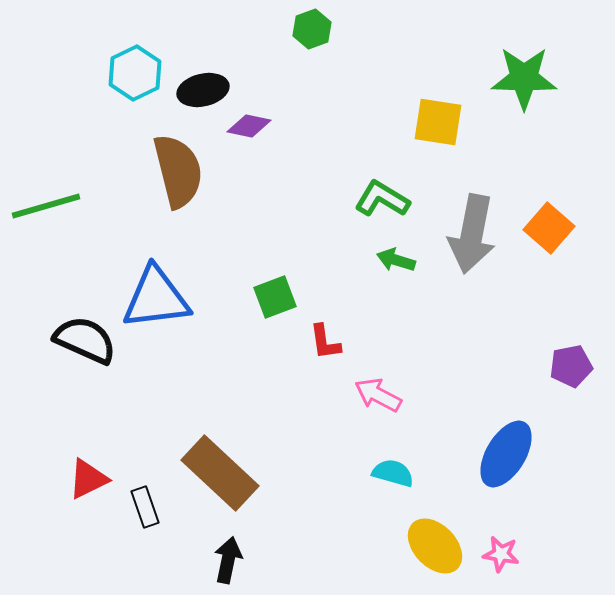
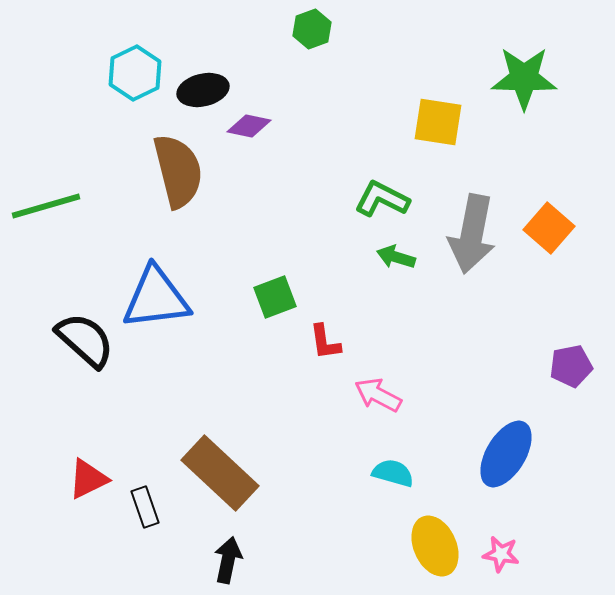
green L-shape: rotated 4 degrees counterclockwise
green arrow: moved 3 px up
black semicircle: rotated 18 degrees clockwise
yellow ellipse: rotated 20 degrees clockwise
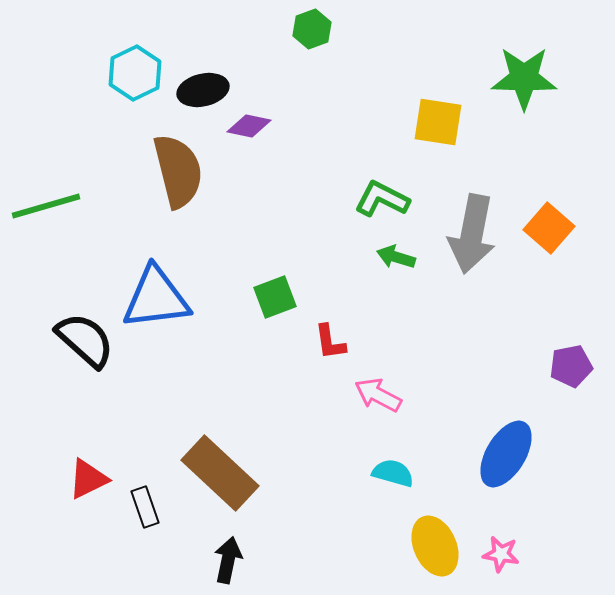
red L-shape: moved 5 px right
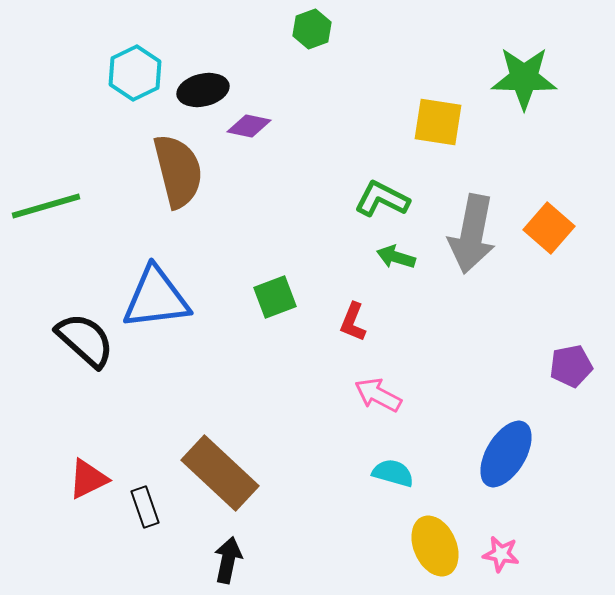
red L-shape: moved 23 px right, 20 px up; rotated 30 degrees clockwise
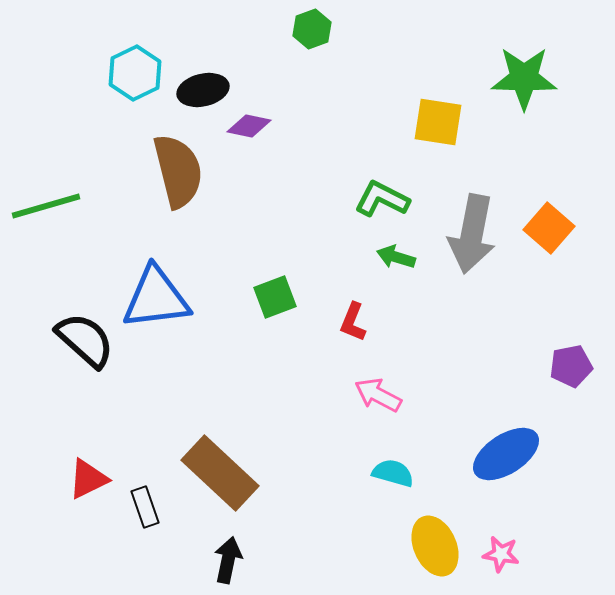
blue ellipse: rotated 26 degrees clockwise
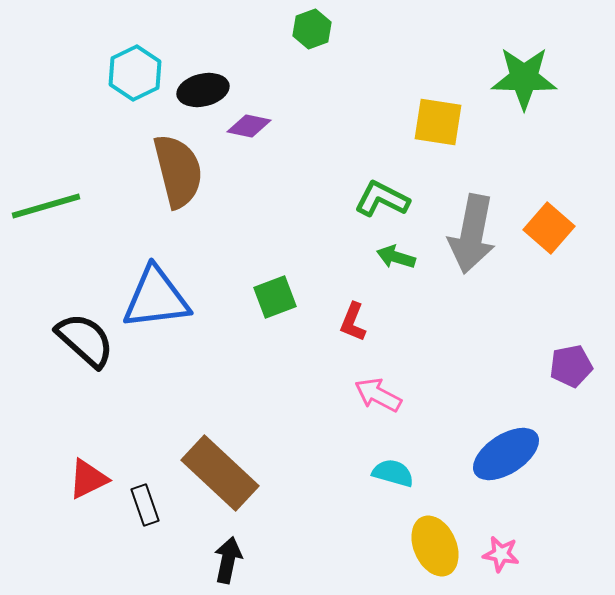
black rectangle: moved 2 px up
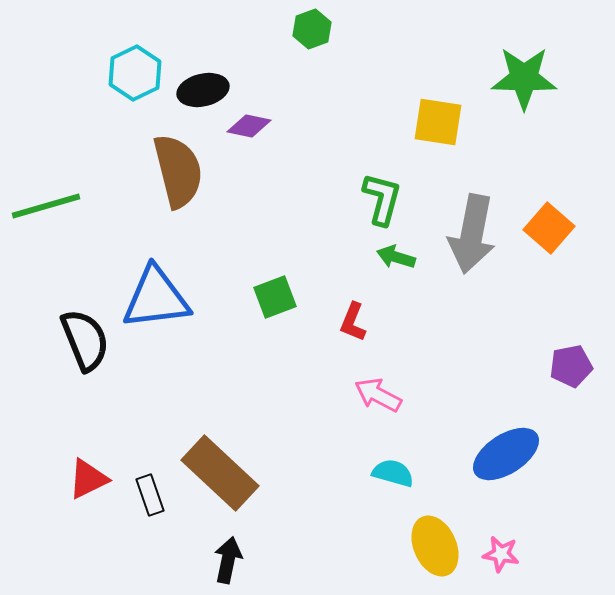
green L-shape: rotated 78 degrees clockwise
black semicircle: rotated 26 degrees clockwise
black rectangle: moved 5 px right, 10 px up
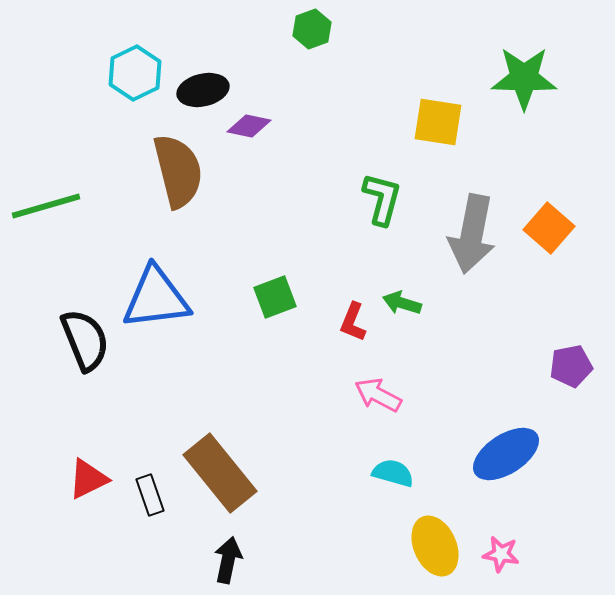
green arrow: moved 6 px right, 46 px down
brown rectangle: rotated 8 degrees clockwise
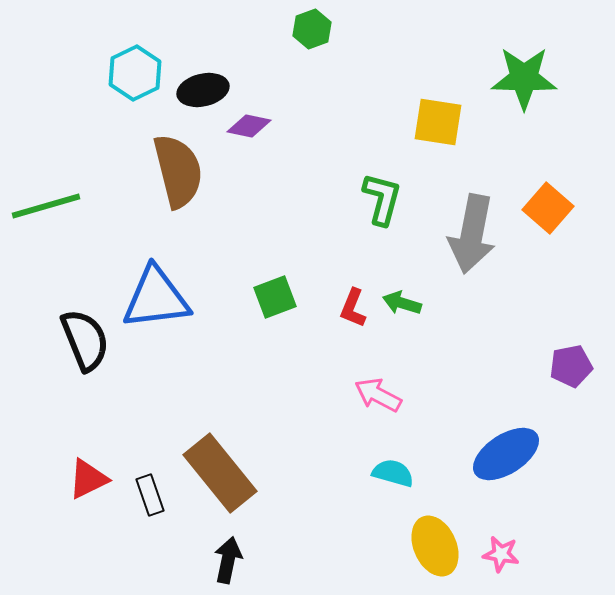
orange square: moved 1 px left, 20 px up
red L-shape: moved 14 px up
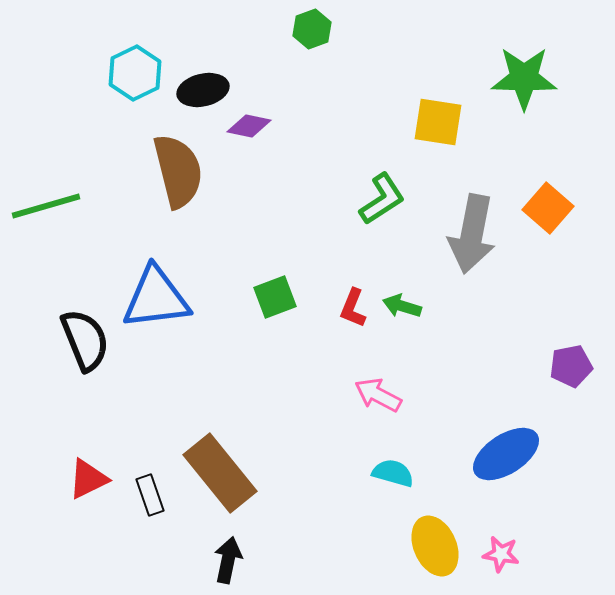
green L-shape: rotated 42 degrees clockwise
green arrow: moved 3 px down
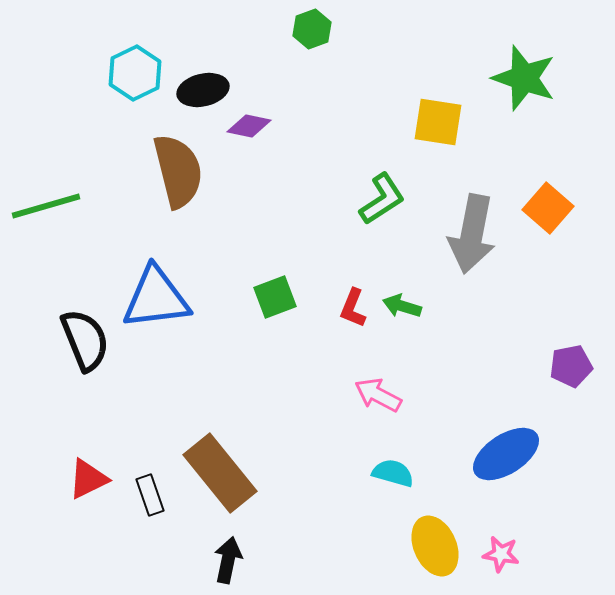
green star: rotated 18 degrees clockwise
